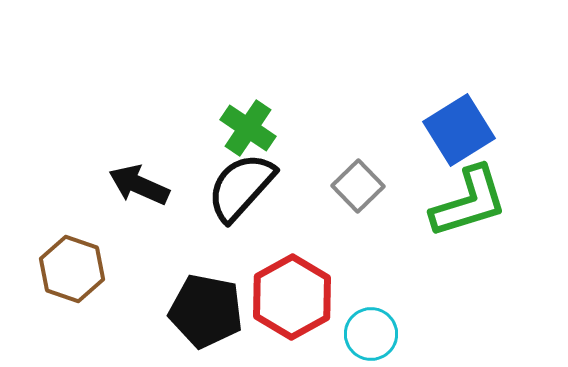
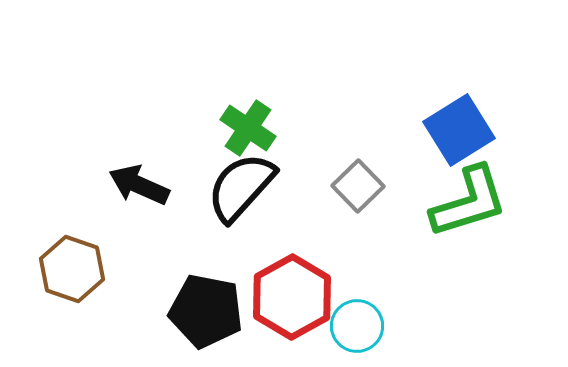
cyan circle: moved 14 px left, 8 px up
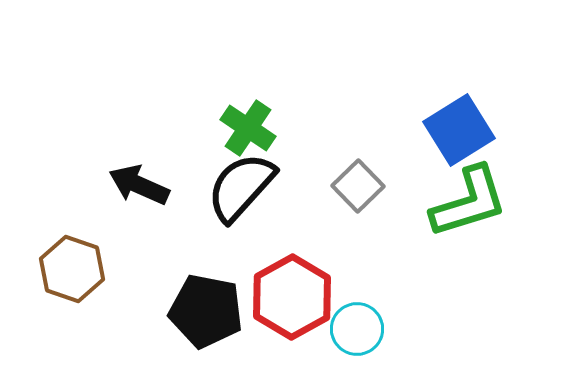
cyan circle: moved 3 px down
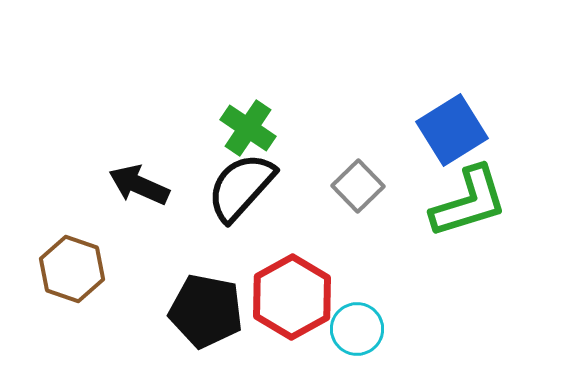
blue square: moved 7 px left
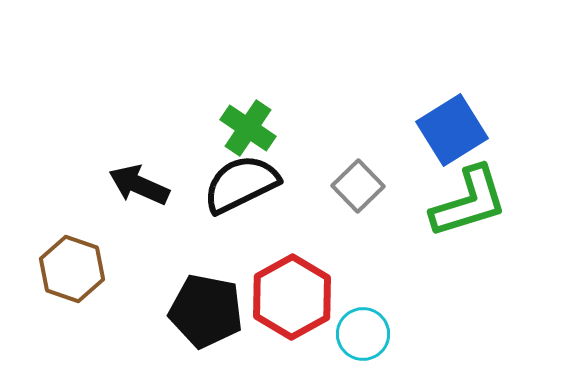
black semicircle: moved 3 px up; rotated 22 degrees clockwise
cyan circle: moved 6 px right, 5 px down
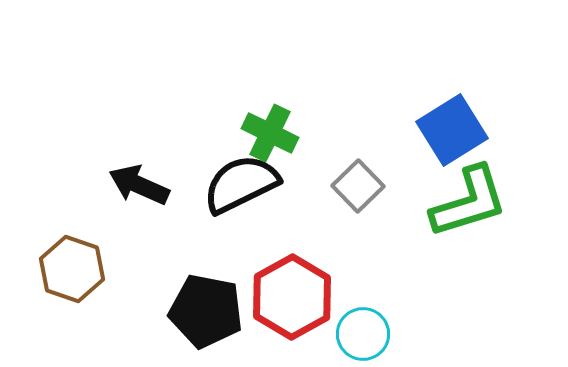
green cross: moved 22 px right, 5 px down; rotated 8 degrees counterclockwise
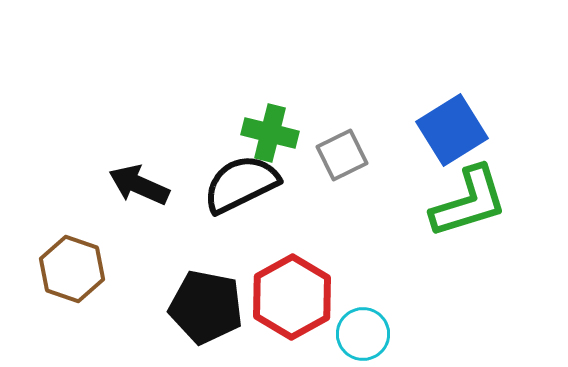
green cross: rotated 12 degrees counterclockwise
gray square: moved 16 px left, 31 px up; rotated 18 degrees clockwise
black pentagon: moved 4 px up
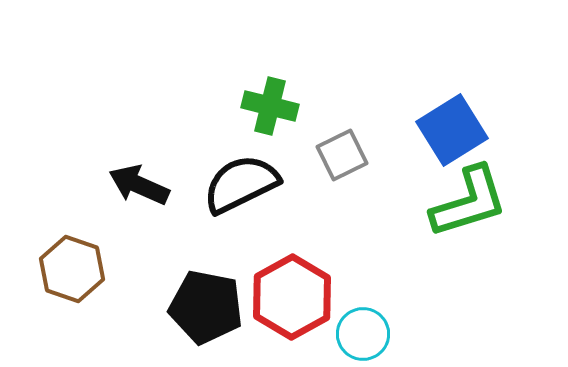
green cross: moved 27 px up
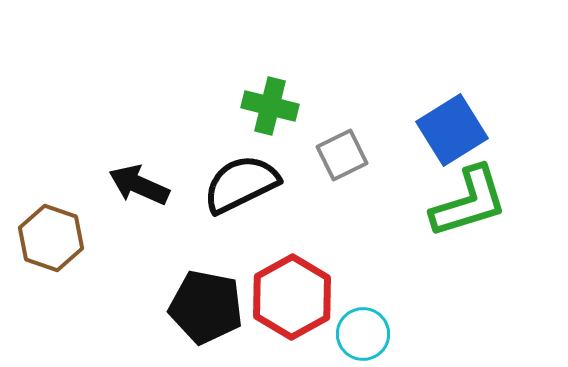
brown hexagon: moved 21 px left, 31 px up
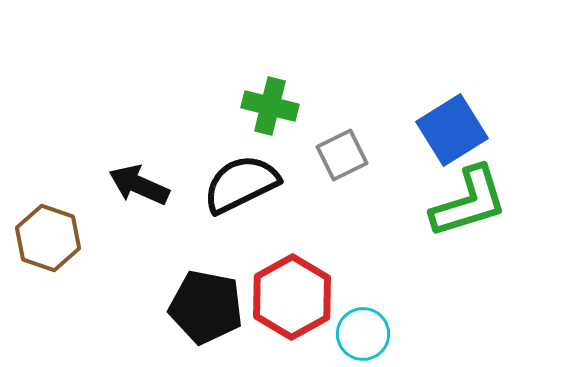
brown hexagon: moved 3 px left
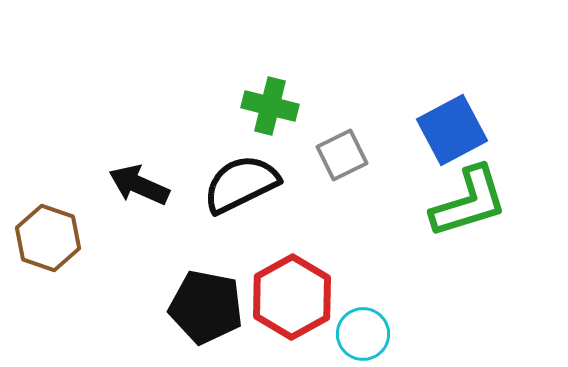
blue square: rotated 4 degrees clockwise
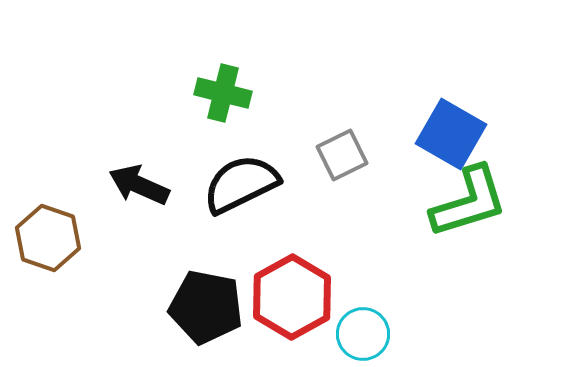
green cross: moved 47 px left, 13 px up
blue square: moved 1 px left, 4 px down; rotated 32 degrees counterclockwise
